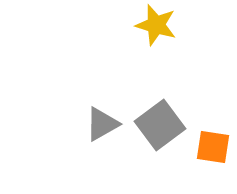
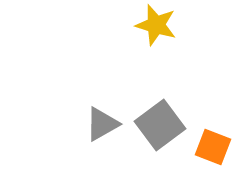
orange square: rotated 12 degrees clockwise
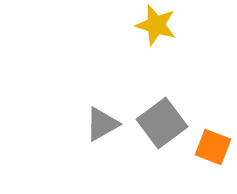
gray square: moved 2 px right, 2 px up
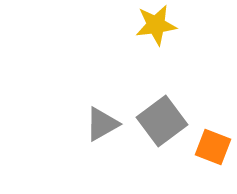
yellow star: rotated 24 degrees counterclockwise
gray square: moved 2 px up
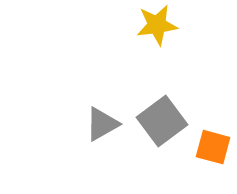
yellow star: moved 1 px right
orange square: rotated 6 degrees counterclockwise
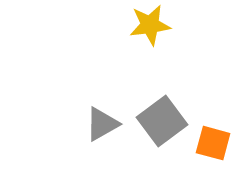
yellow star: moved 7 px left
orange square: moved 4 px up
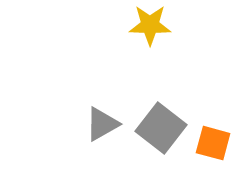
yellow star: rotated 9 degrees clockwise
gray square: moved 1 px left, 7 px down; rotated 15 degrees counterclockwise
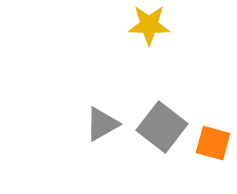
yellow star: moved 1 px left
gray square: moved 1 px right, 1 px up
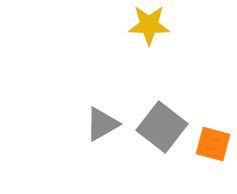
orange square: moved 1 px down
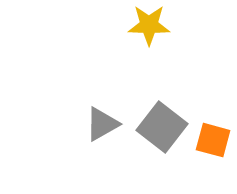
orange square: moved 4 px up
